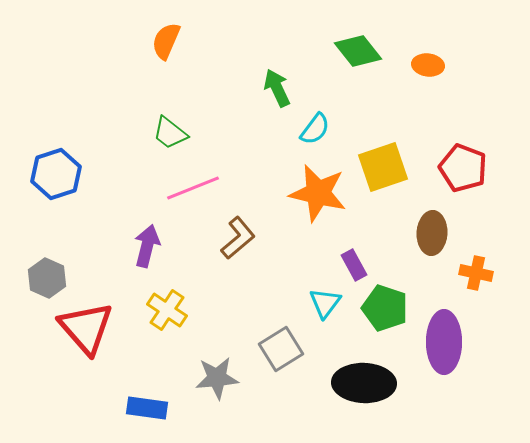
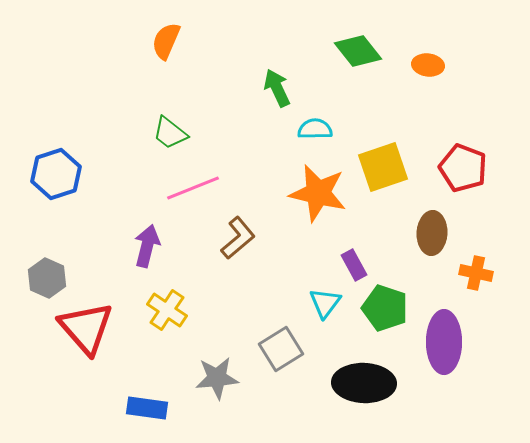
cyan semicircle: rotated 128 degrees counterclockwise
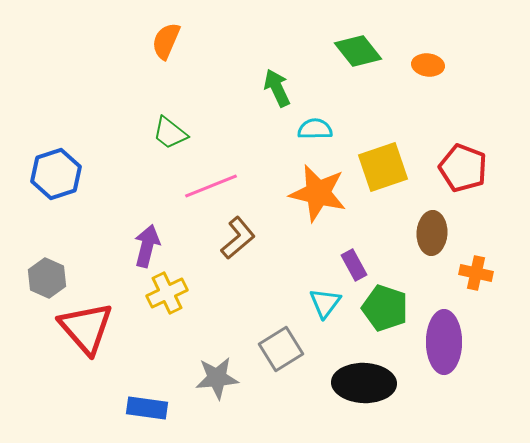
pink line: moved 18 px right, 2 px up
yellow cross: moved 17 px up; rotated 30 degrees clockwise
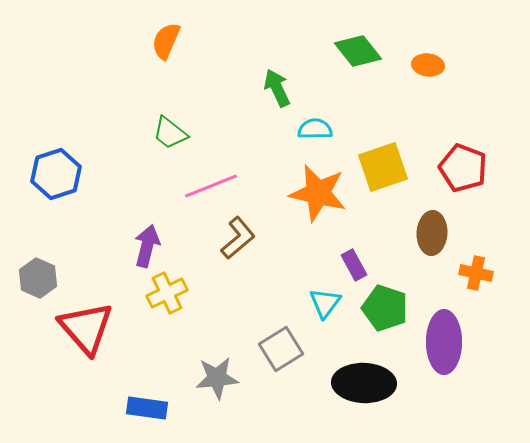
gray hexagon: moved 9 px left
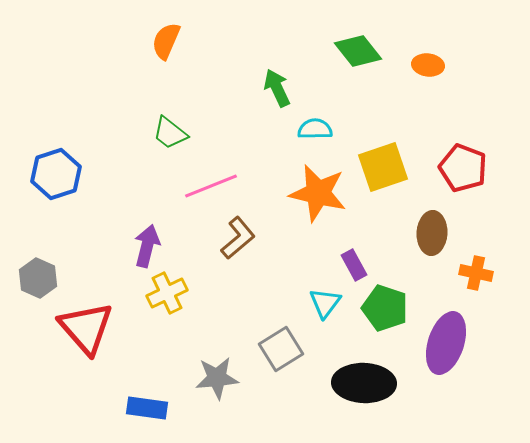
purple ellipse: moved 2 px right, 1 px down; rotated 18 degrees clockwise
